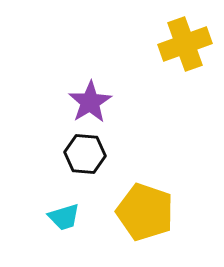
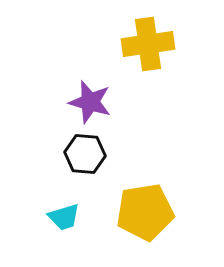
yellow cross: moved 37 px left; rotated 12 degrees clockwise
purple star: rotated 24 degrees counterclockwise
yellow pentagon: rotated 28 degrees counterclockwise
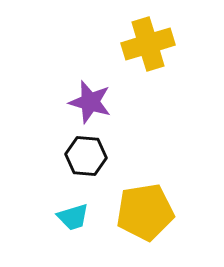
yellow cross: rotated 9 degrees counterclockwise
black hexagon: moved 1 px right, 2 px down
cyan trapezoid: moved 9 px right
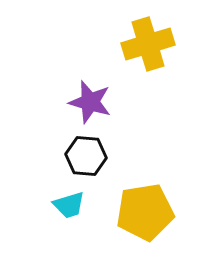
cyan trapezoid: moved 4 px left, 12 px up
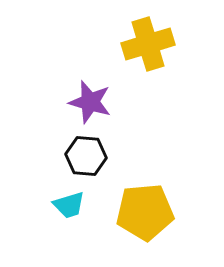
yellow pentagon: rotated 4 degrees clockwise
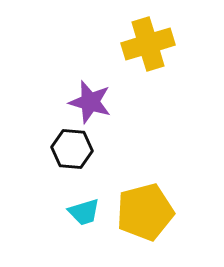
black hexagon: moved 14 px left, 7 px up
cyan trapezoid: moved 15 px right, 7 px down
yellow pentagon: rotated 10 degrees counterclockwise
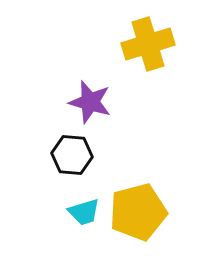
black hexagon: moved 6 px down
yellow pentagon: moved 7 px left
